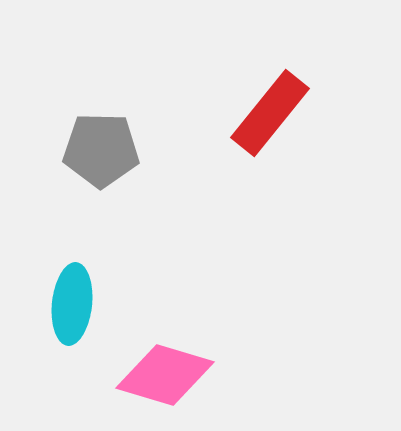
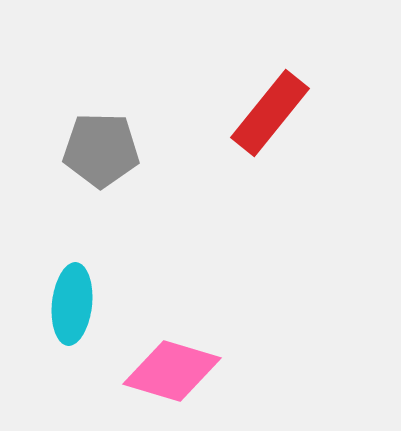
pink diamond: moved 7 px right, 4 px up
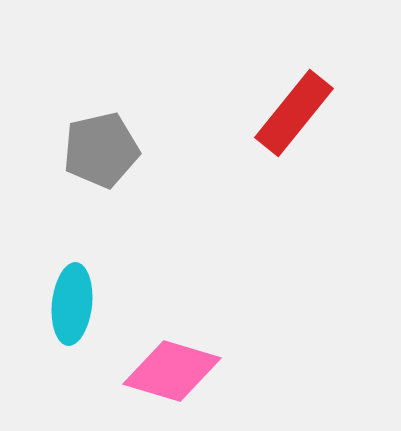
red rectangle: moved 24 px right
gray pentagon: rotated 14 degrees counterclockwise
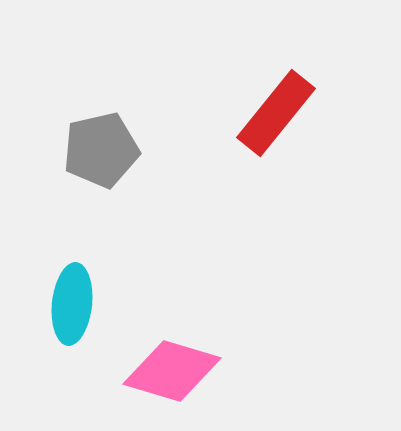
red rectangle: moved 18 px left
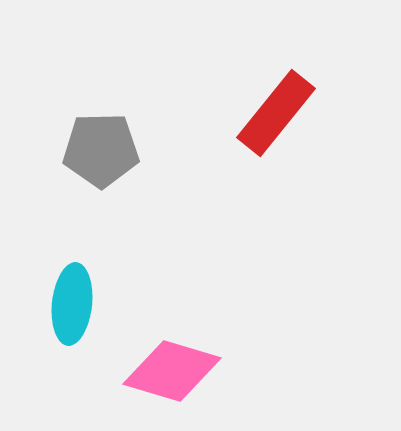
gray pentagon: rotated 12 degrees clockwise
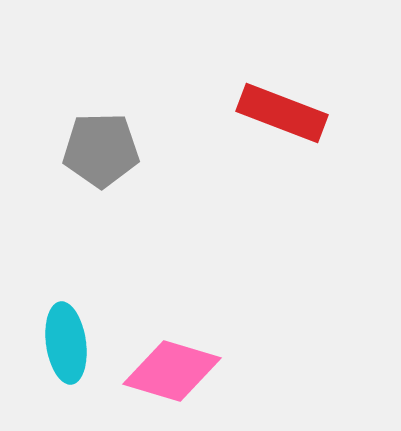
red rectangle: moved 6 px right; rotated 72 degrees clockwise
cyan ellipse: moved 6 px left, 39 px down; rotated 14 degrees counterclockwise
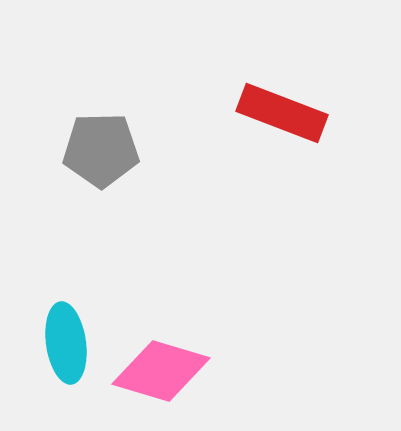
pink diamond: moved 11 px left
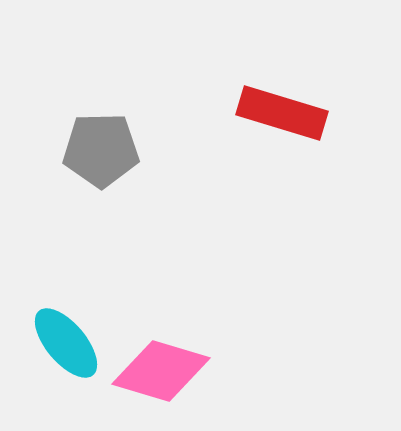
red rectangle: rotated 4 degrees counterclockwise
cyan ellipse: rotated 32 degrees counterclockwise
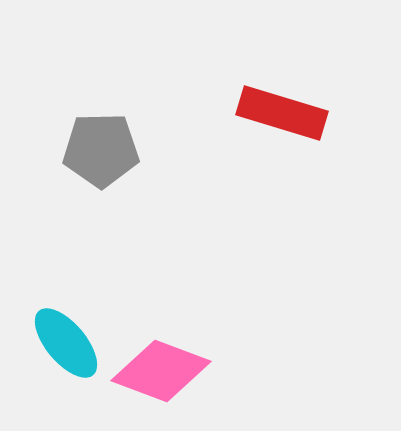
pink diamond: rotated 4 degrees clockwise
